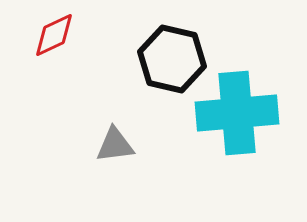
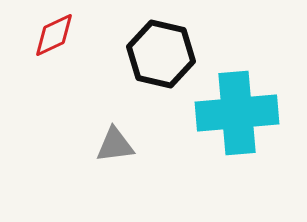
black hexagon: moved 11 px left, 5 px up
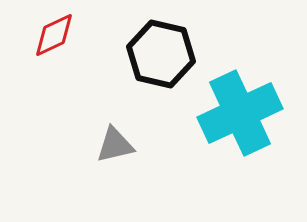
cyan cross: moved 3 px right; rotated 20 degrees counterclockwise
gray triangle: rotated 6 degrees counterclockwise
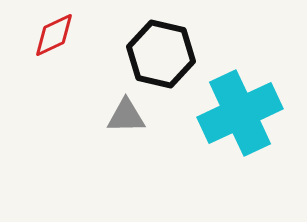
gray triangle: moved 11 px right, 29 px up; rotated 12 degrees clockwise
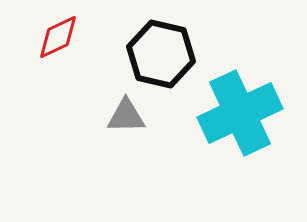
red diamond: moved 4 px right, 2 px down
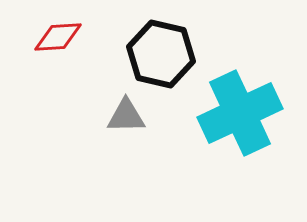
red diamond: rotated 21 degrees clockwise
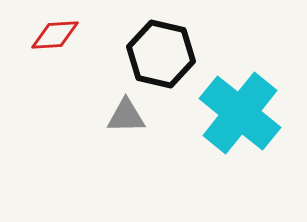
red diamond: moved 3 px left, 2 px up
cyan cross: rotated 26 degrees counterclockwise
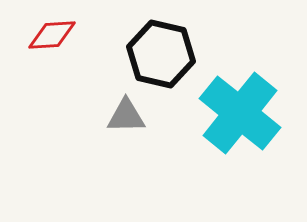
red diamond: moved 3 px left
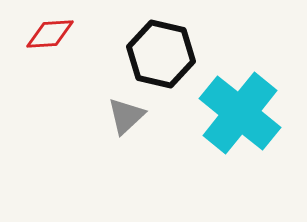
red diamond: moved 2 px left, 1 px up
gray triangle: rotated 42 degrees counterclockwise
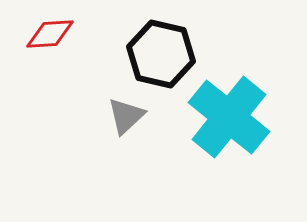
cyan cross: moved 11 px left, 4 px down
